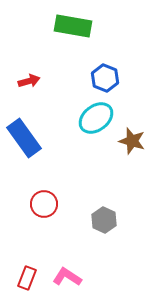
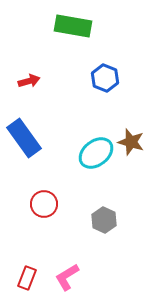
cyan ellipse: moved 35 px down
brown star: moved 1 px left, 1 px down
pink L-shape: rotated 64 degrees counterclockwise
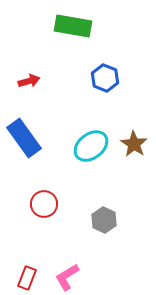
brown star: moved 3 px right, 2 px down; rotated 16 degrees clockwise
cyan ellipse: moved 5 px left, 7 px up
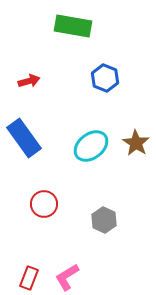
brown star: moved 2 px right, 1 px up
red rectangle: moved 2 px right
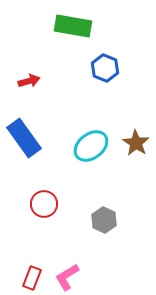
blue hexagon: moved 10 px up
red rectangle: moved 3 px right
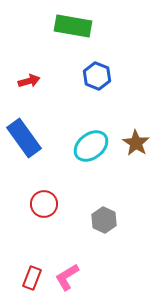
blue hexagon: moved 8 px left, 8 px down
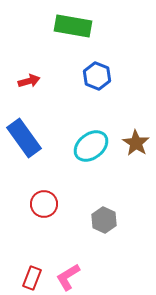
pink L-shape: moved 1 px right
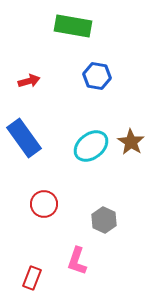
blue hexagon: rotated 12 degrees counterclockwise
brown star: moved 5 px left, 1 px up
pink L-shape: moved 9 px right, 16 px up; rotated 40 degrees counterclockwise
